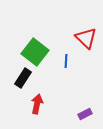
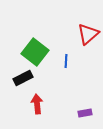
red triangle: moved 2 px right, 4 px up; rotated 35 degrees clockwise
black rectangle: rotated 30 degrees clockwise
red arrow: rotated 18 degrees counterclockwise
purple rectangle: moved 1 px up; rotated 16 degrees clockwise
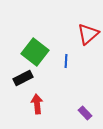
purple rectangle: rotated 56 degrees clockwise
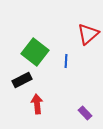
black rectangle: moved 1 px left, 2 px down
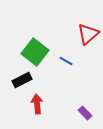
blue line: rotated 64 degrees counterclockwise
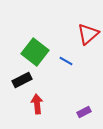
purple rectangle: moved 1 px left, 1 px up; rotated 72 degrees counterclockwise
